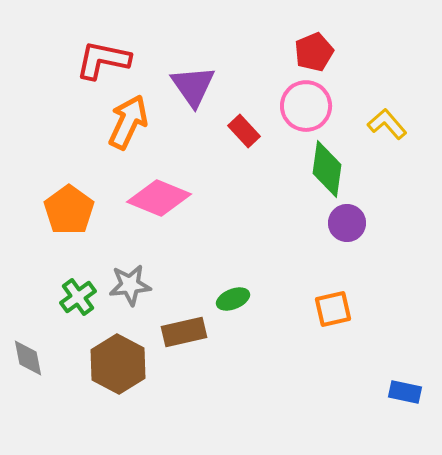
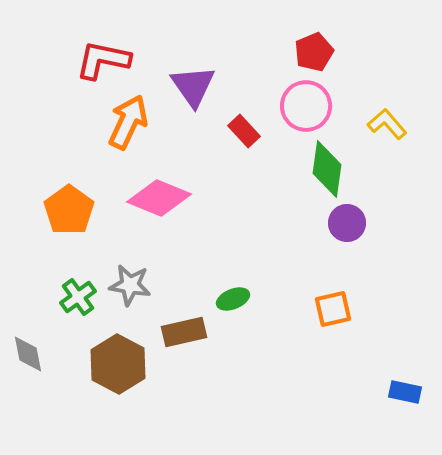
gray star: rotated 15 degrees clockwise
gray diamond: moved 4 px up
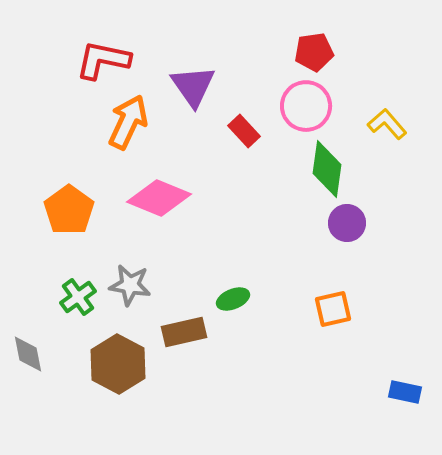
red pentagon: rotated 15 degrees clockwise
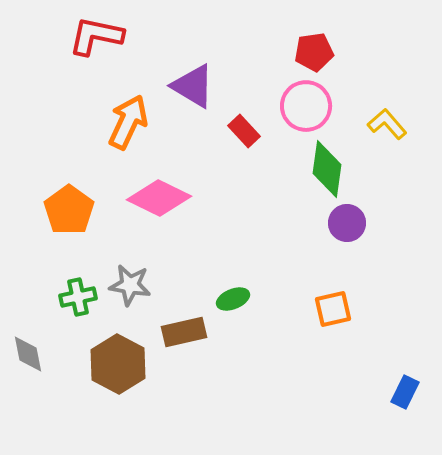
red L-shape: moved 7 px left, 24 px up
purple triangle: rotated 24 degrees counterclockwise
pink diamond: rotated 4 degrees clockwise
green cross: rotated 24 degrees clockwise
blue rectangle: rotated 76 degrees counterclockwise
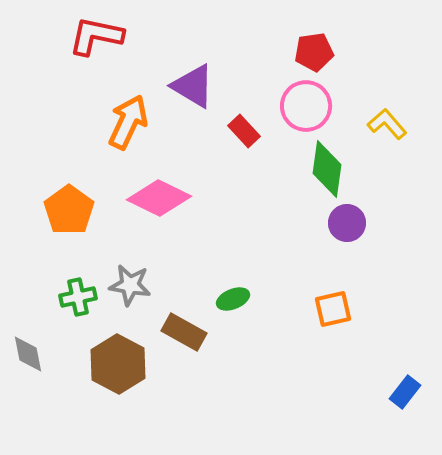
brown rectangle: rotated 42 degrees clockwise
blue rectangle: rotated 12 degrees clockwise
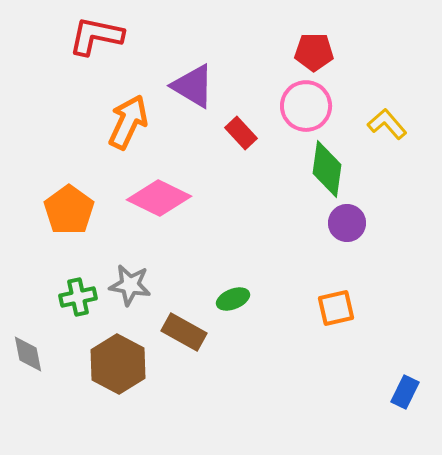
red pentagon: rotated 9 degrees clockwise
red rectangle: moved 3 px left, 2 px down
orange square: moved 3 px right, 1 px up
blue rectangle: rotated 12 degrees counterclockwise
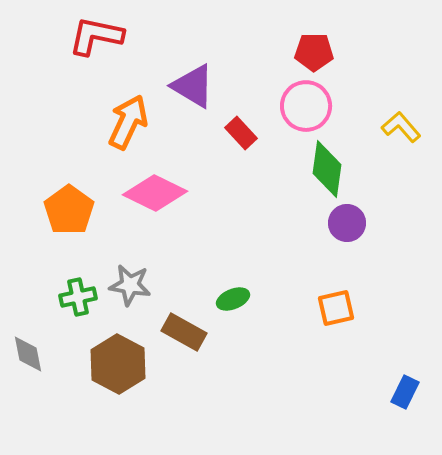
yellow L-shape: moved 14 px right, 3 px down
pink diamond: moved 4 px left, 5 px up
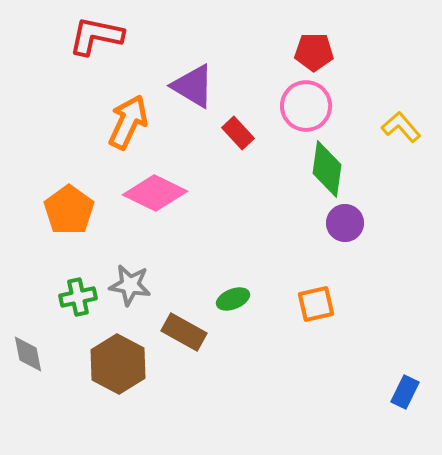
red rectangle: moved 3 px left
purple circle: moved 2 px left
orange square: moved 20 px left, 4 px up
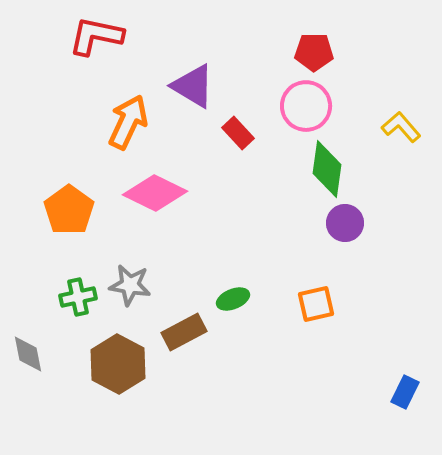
brown rectangle: rotated 57 degrees counterclockwise
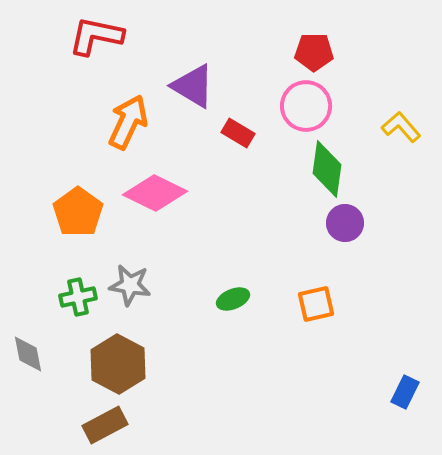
red rectangle: rotated 16 degrees counterclockwise
orange pentagon: moved 9 px right, 2 px down
brown rectangle: moved 79 px left, 93 px down
